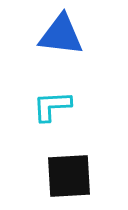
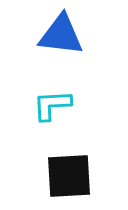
cyan L-shape: moved 1 px up
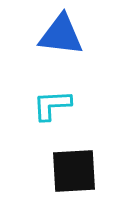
black square: moved 5 px right, 5 px up
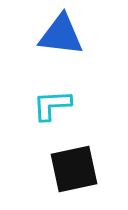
black square: moved 2 px up; rotated 9 degrees counterclockwise
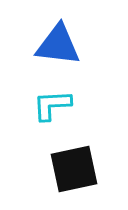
blue triangle: moved 3 px left, 10 px down
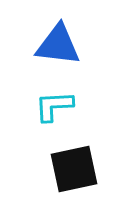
cyan L-shape: moved 2 px right, 1 px down
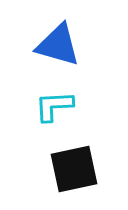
blue triangle: rotated 9 degrees clockwise
